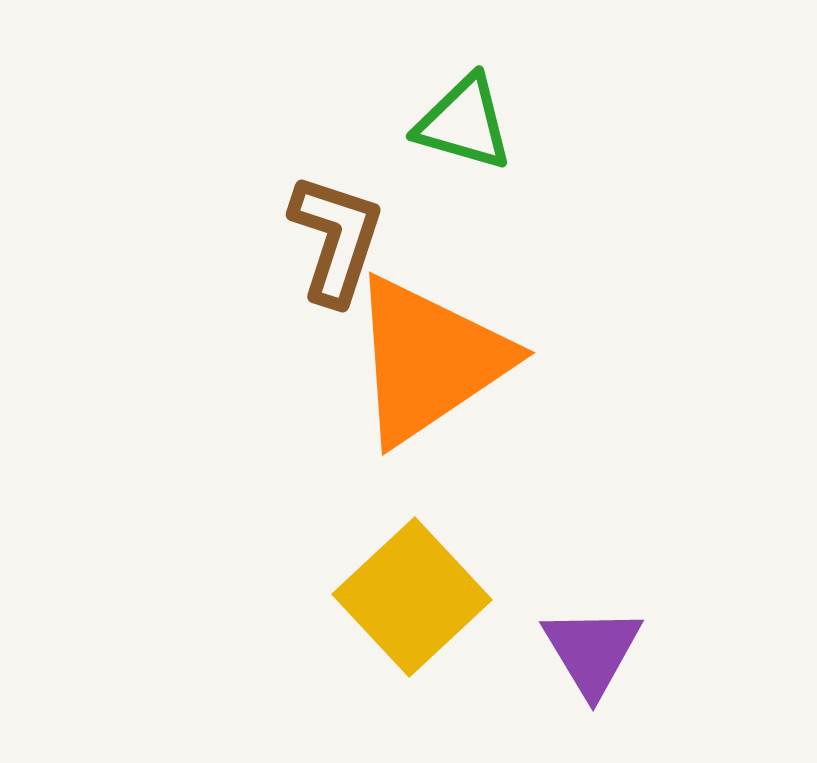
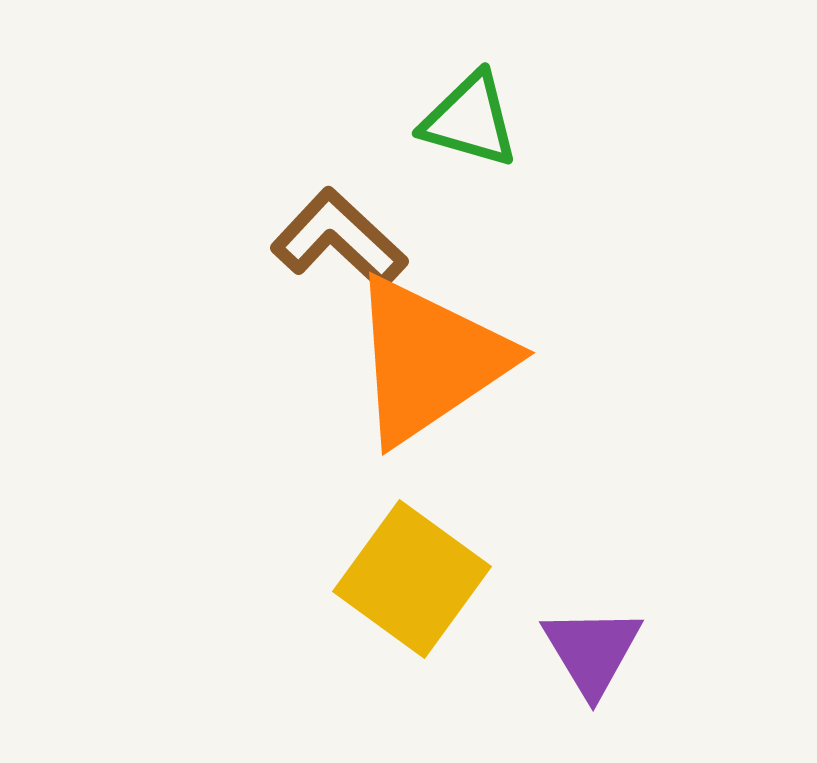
green triangle: moved 6 px right, 3 px up
brown L-shape: moved 3 px right; rotated 65 degrees counterclockwise
yellow square: moved 18 px up; rotated 11 degrees counterclockwise
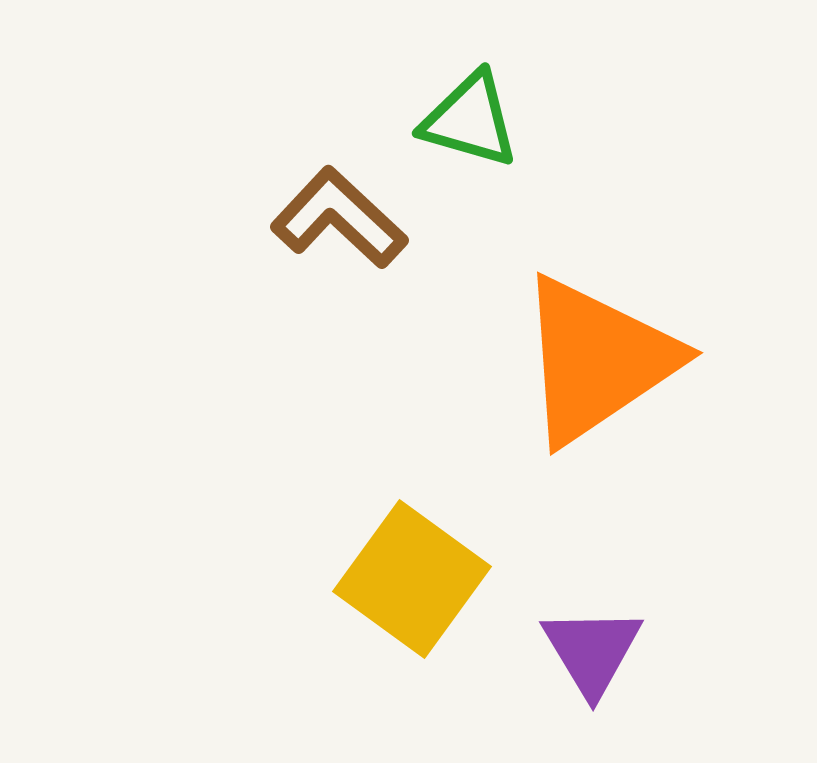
brown L-shape: moved 21 px up
orange triangle: moved 168 px right
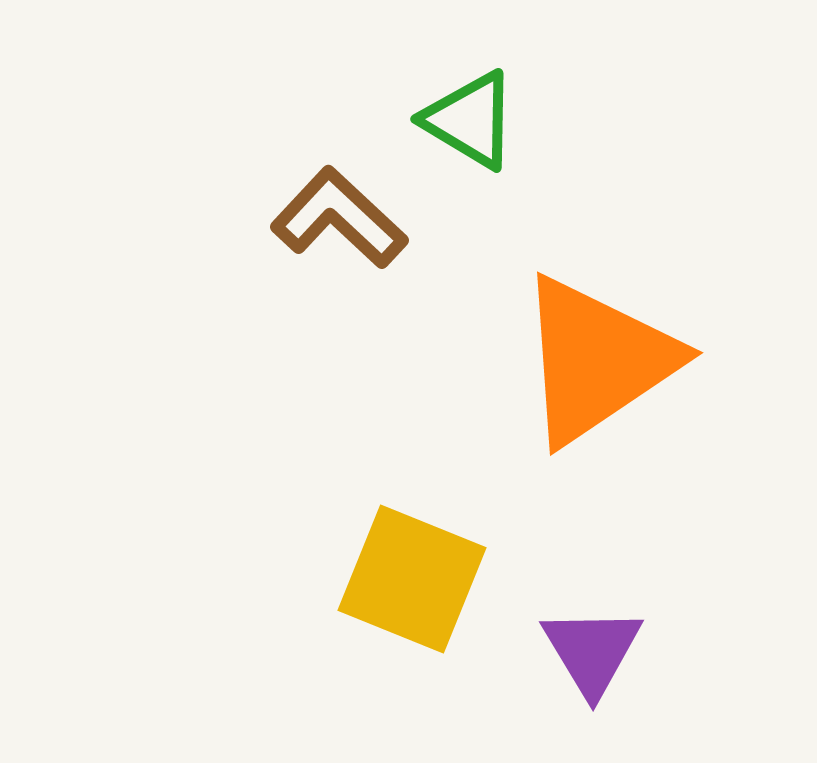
green triangle: rotated 15 degrees clockwise
yellow square: rotated 14 degrees counterclockwise
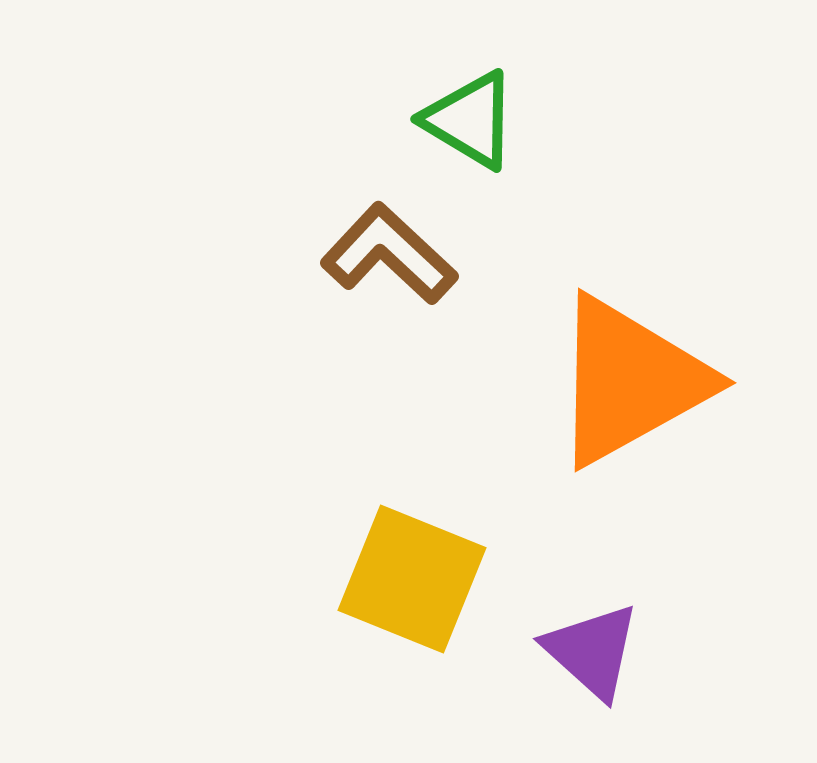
brown L-shape: moved 50 px right, 36 px down
orange triangle: moved 33 px right, 21 px down; rotated 5 degrees clockwise
purple triangle: rotated 17 degrees counterclockwise
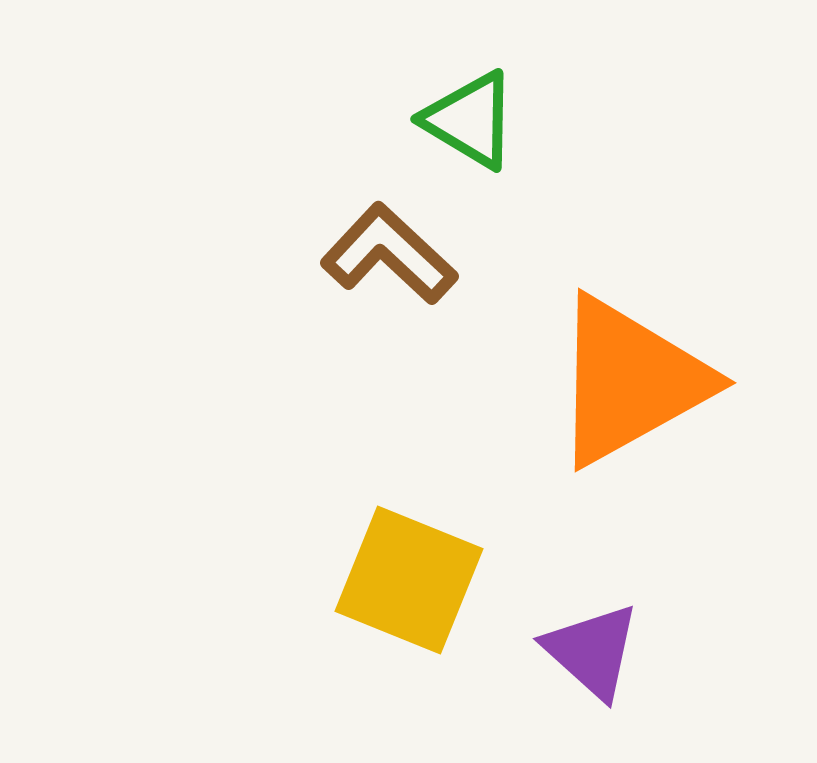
yellow square: moved 3 px left, 1 px down
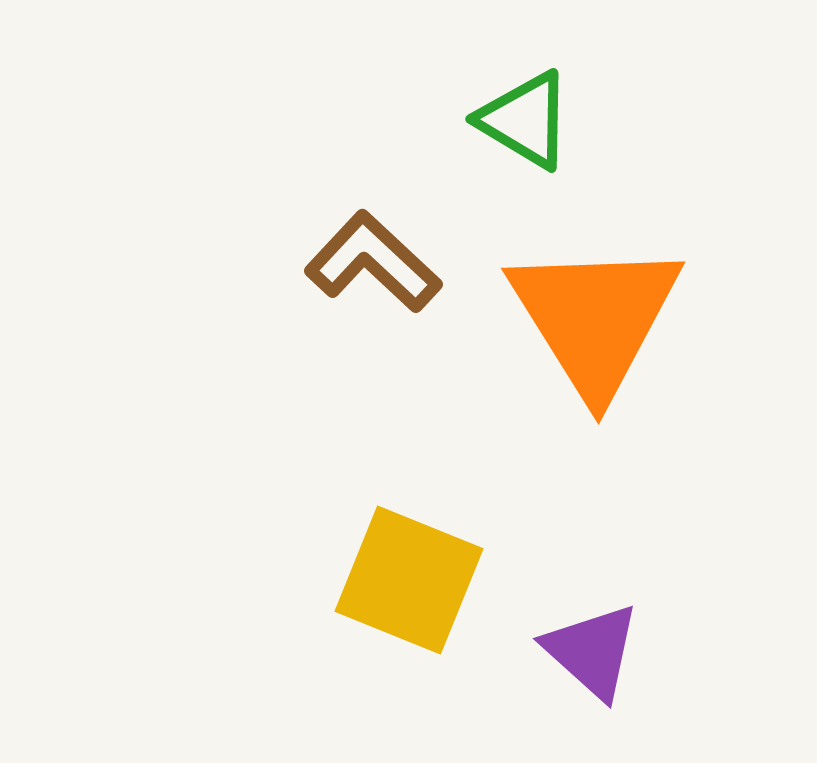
green triangle: moved 55 px right
brown L-shape: moved 16 px left, 8 px down
orange triangle: moved 35 px left, 63 px up; rotated 33 degrees counterclockwise
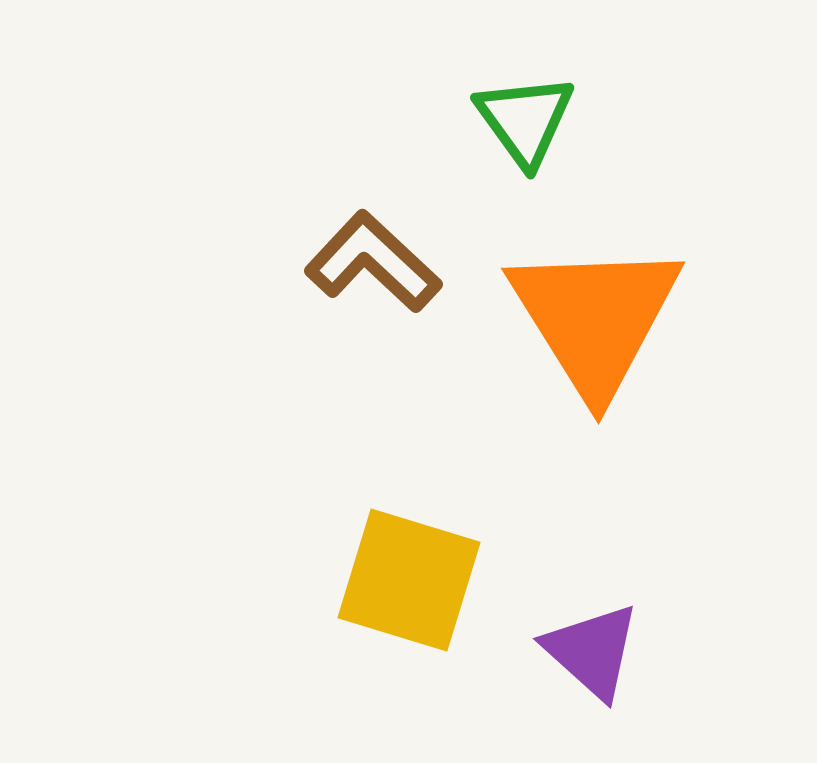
green triangle: rotated 23 degrees clockwise
yellow square: rotated 5 degrees counterclockwise
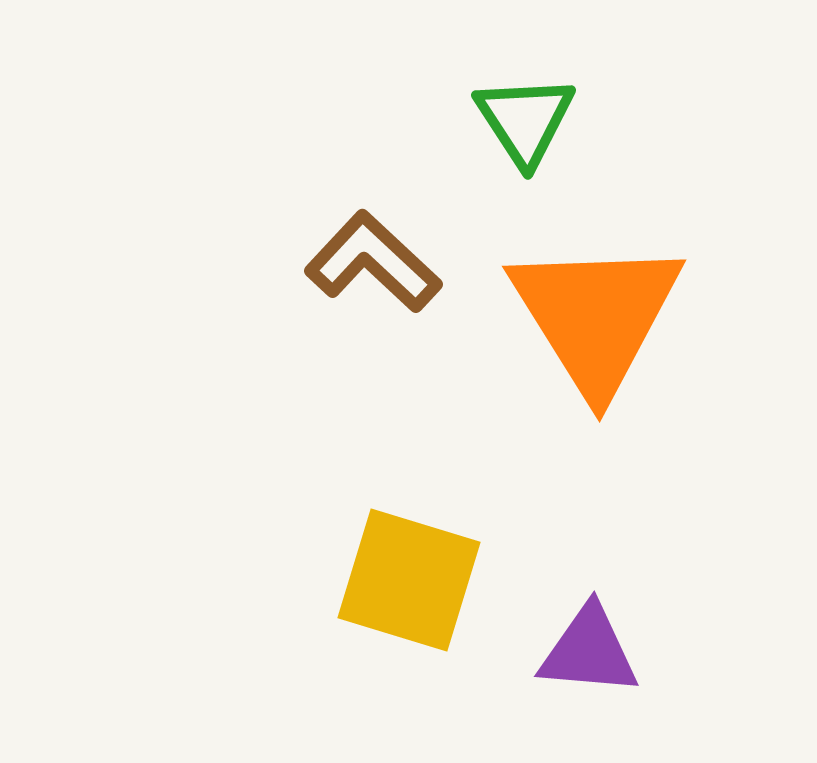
green triangle: rotated 3 degrees clockwise
orange triangle: moved 1 px right, 2 px up
purple triangle: moved 3 px left; rotated 37 degrees counterclockwise
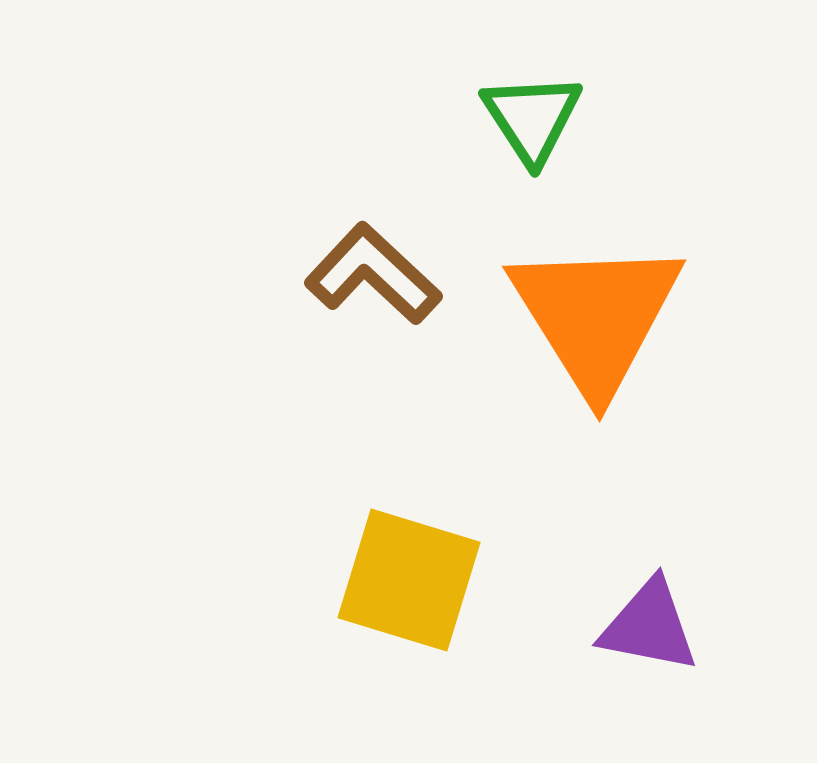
green triangle: moved 7 px right, 2 px up
brown L-shape: moved 12 px down
purple triangle: moved 60 px right, 25 px up; rotated 6 degrees clockwise
